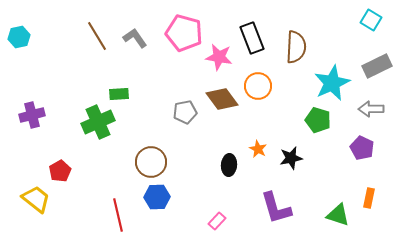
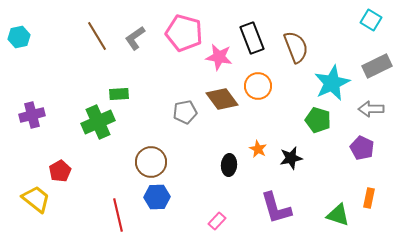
gray L-shape: rotated 90 degrees counterclockwise
brown semicircle: rotated 24 degrees counterclockwise
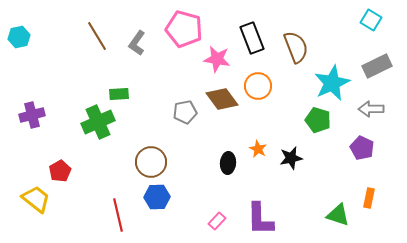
pink pentagon: moved 4 px up
gray L-shape: moved 2 px right, 5 px down; rotated 20 degrees counterclockwise
pink star: moved 2 px left, 2 px down
black ellipse: moved 1 px left, 2 px up
purple L-shape: moved 16 px left, 11 px down; rotated 15 degrees clockwise
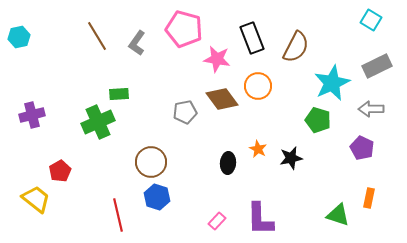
brown semicircle: rotated 48 degrees clockwise
blue hexagon: rotated 20 degrees clockwise
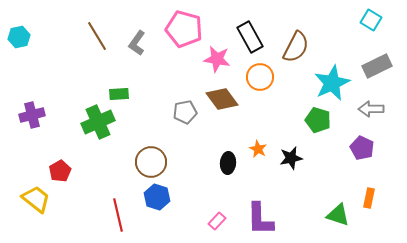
black rectangle: moved 2 px left, 1 px up; rotated 8 degrees counterclockwise
orange circle: moved 2 px right, 9 px up
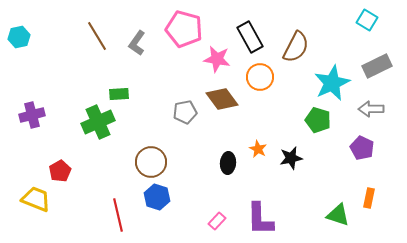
cyan square: moved 4 px left
yellow trapezoid: rotated 16 degrees counterclockwise
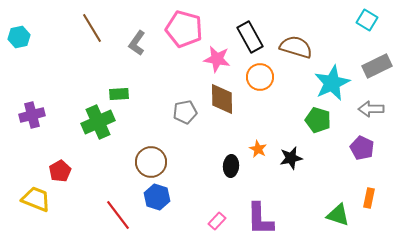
brown line: moved 5 px left, 8 px up
brown semicircle: rotated 100 degrees counterclockwise
brown diamond: rotated 36 degrees clockwise
black ellipse: moved 3 px right, 3 px down
red line: rotated 24 degrees counterclockwise
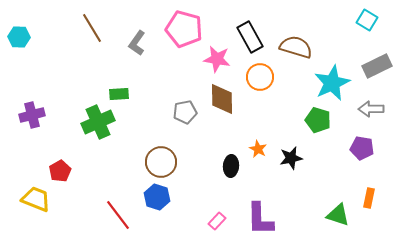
cyan hexagon: rotated 15 degrees clockwise
purple pentagon: rotated 15 degrees counterclockwise
brown circle: moved 10 px right
